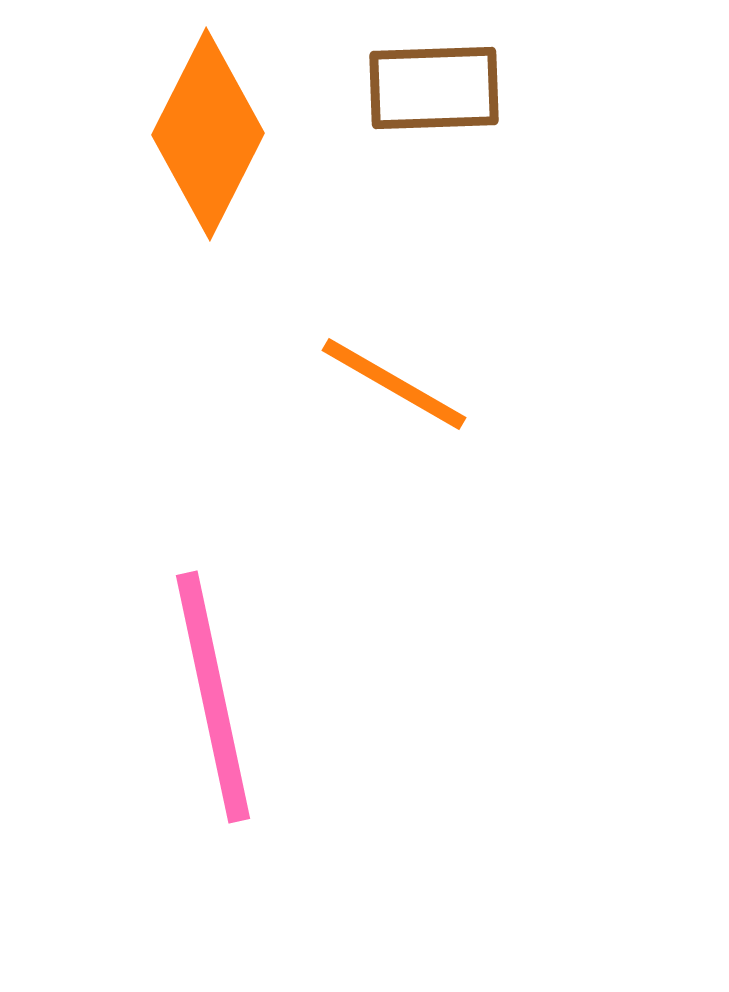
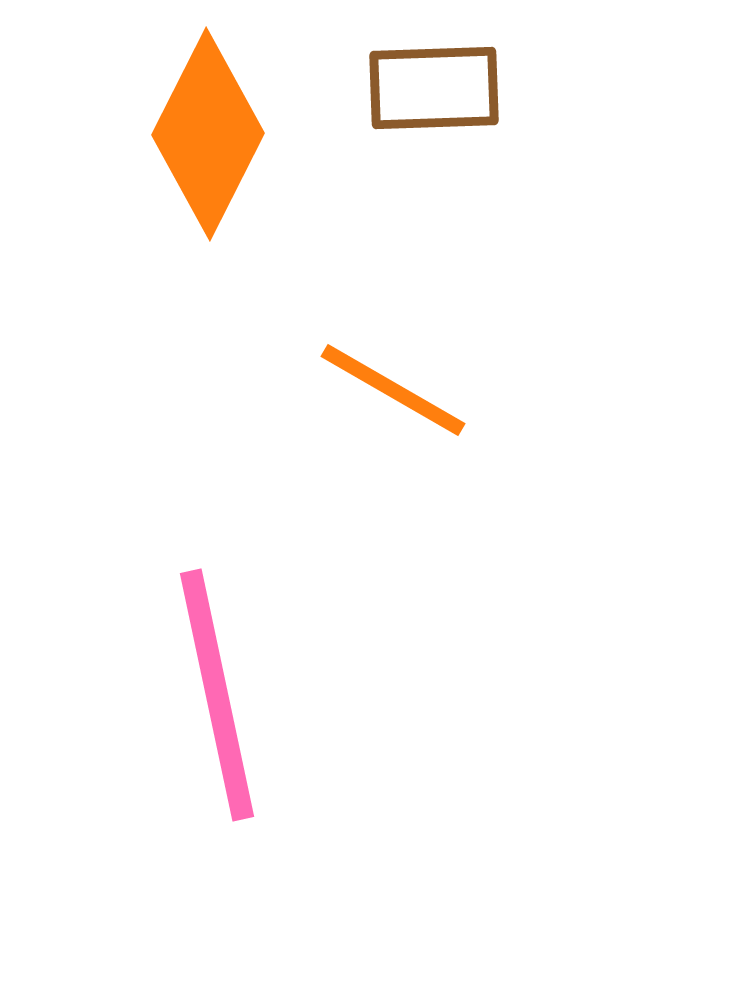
orange line: moved 1 px left, 6 px down
pink line: moved 4 px right, 2 px up
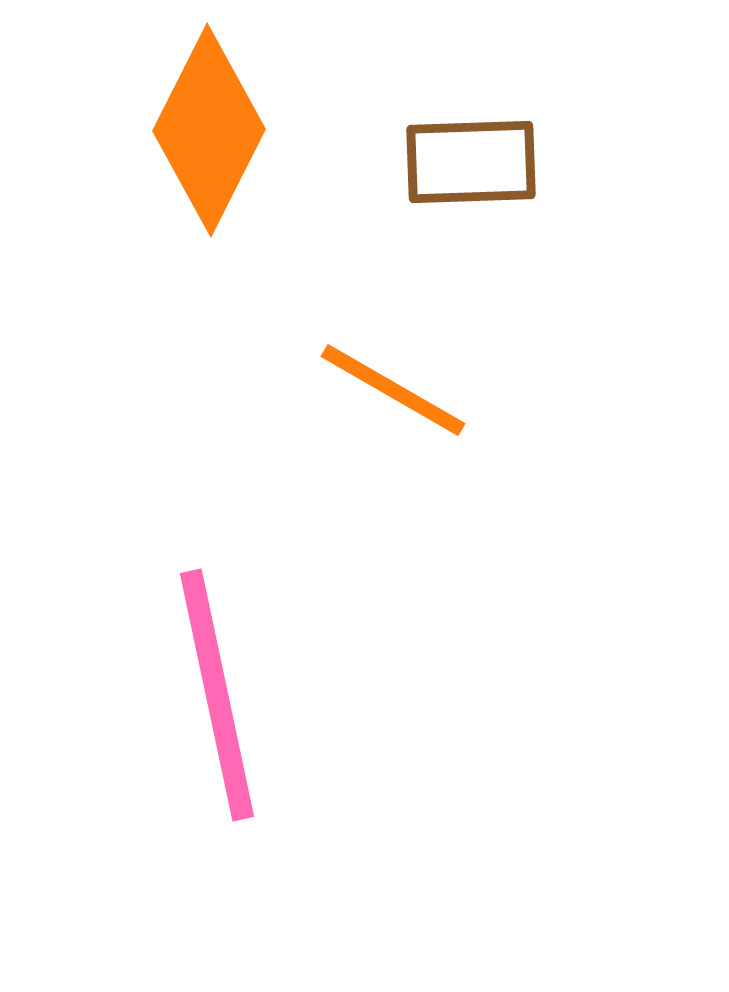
brown rectangle: moved 37 px right, 74 px down
orange diamond: moved 1 px right, 4 px up
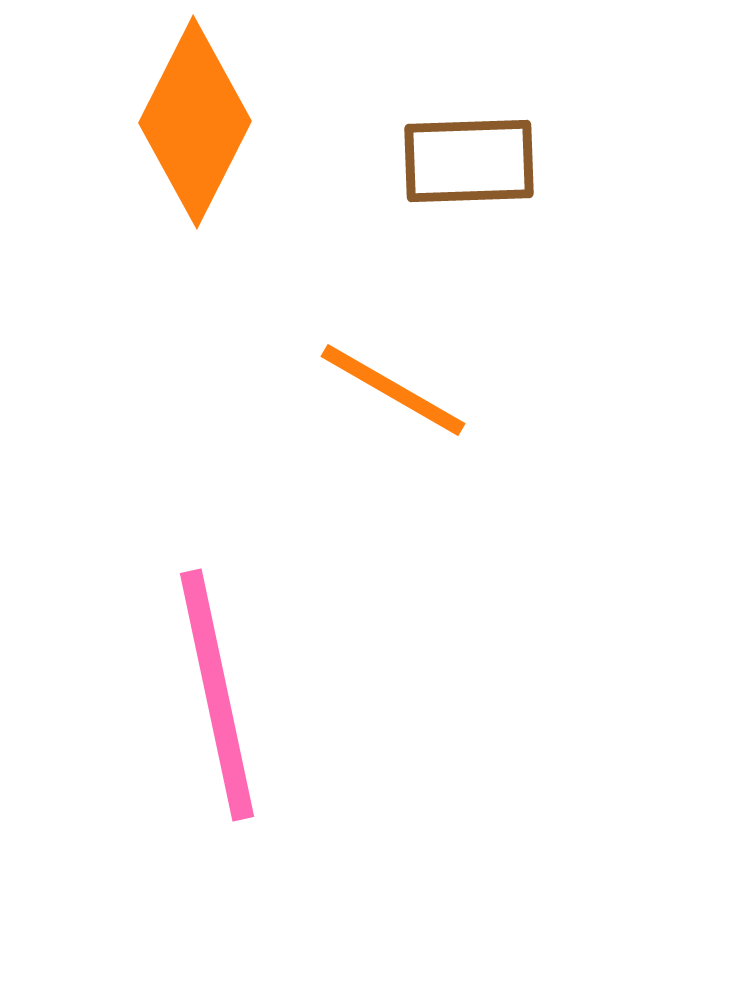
orange diamond: moved 14 px left, 8 px up
brown rectangle: moved 2 px left, 1 px up
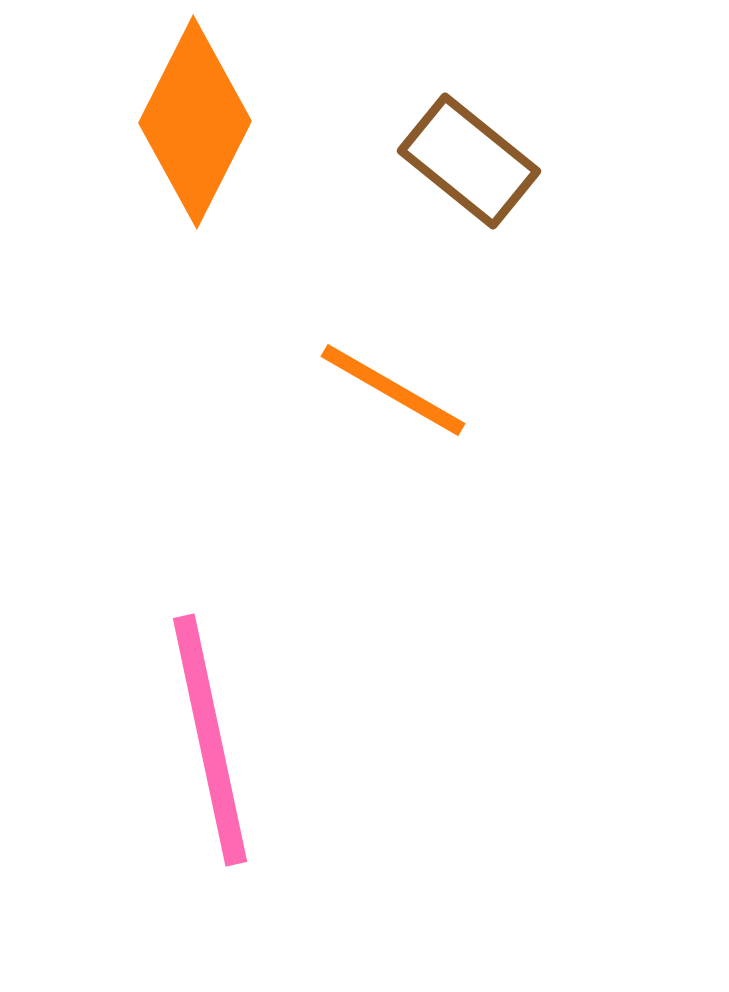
brown rectangle: rotated 41 degrees clockwise
pink line: moved 7 px left, 45 px down
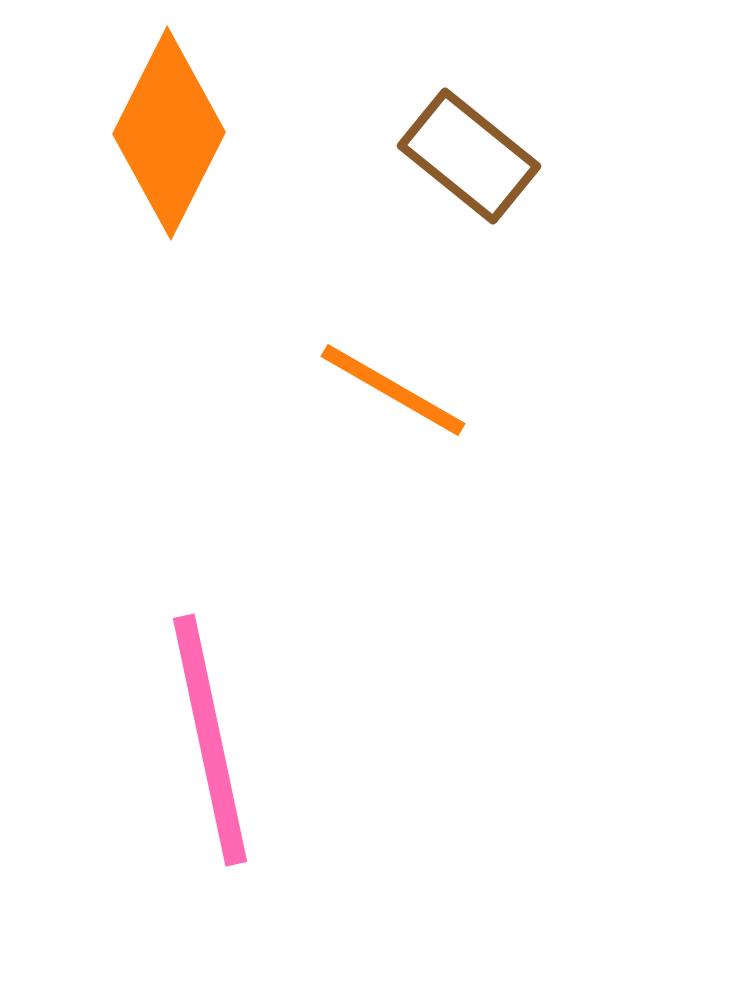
orange diamond: moved 26 px left, 11 px down
brown rectangle: moved 5 px up
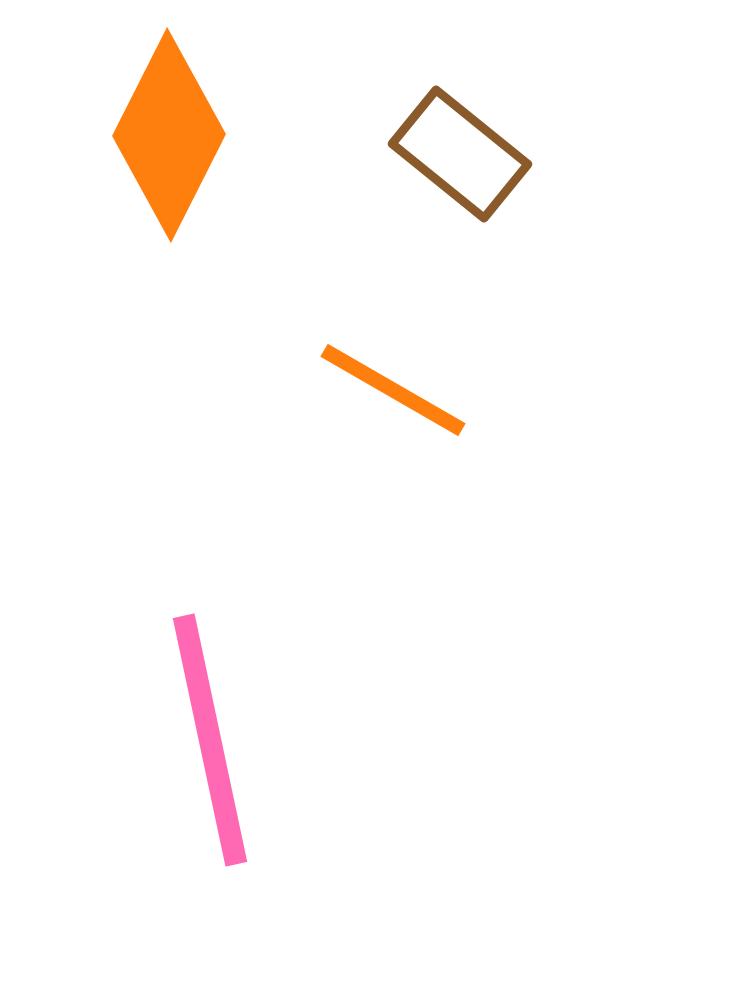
orange diamond: moved 2 px down
brown rectangle: moved 9 px left, 2 px up
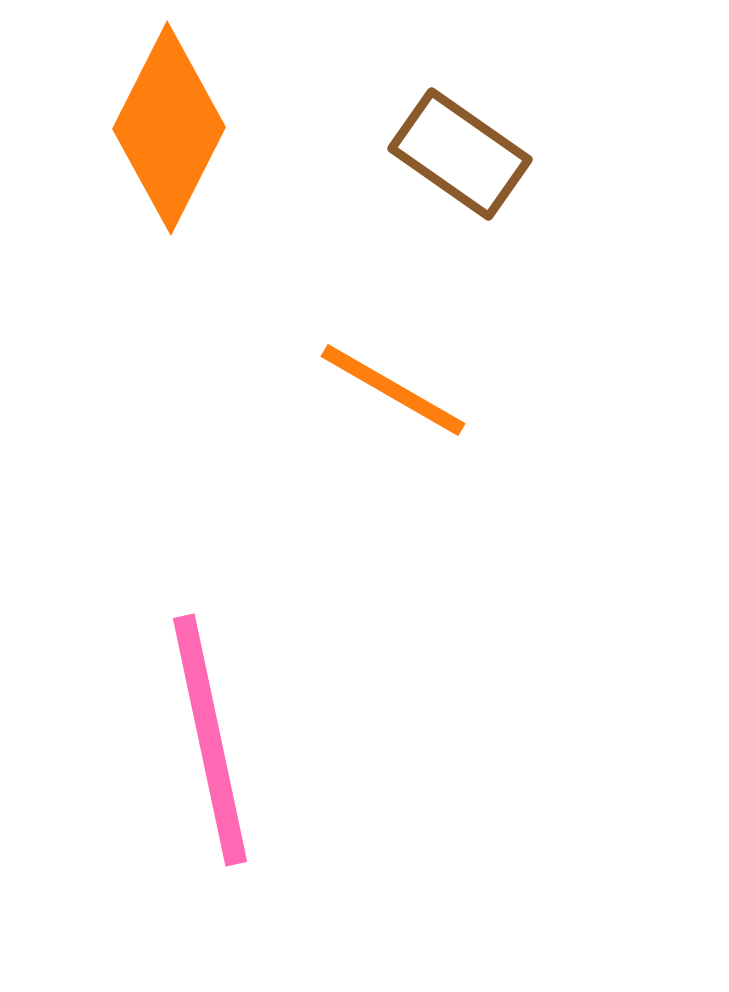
orange diamond: moved 7 px up
brown rectangle: rotated 4 degrees counterclockwise
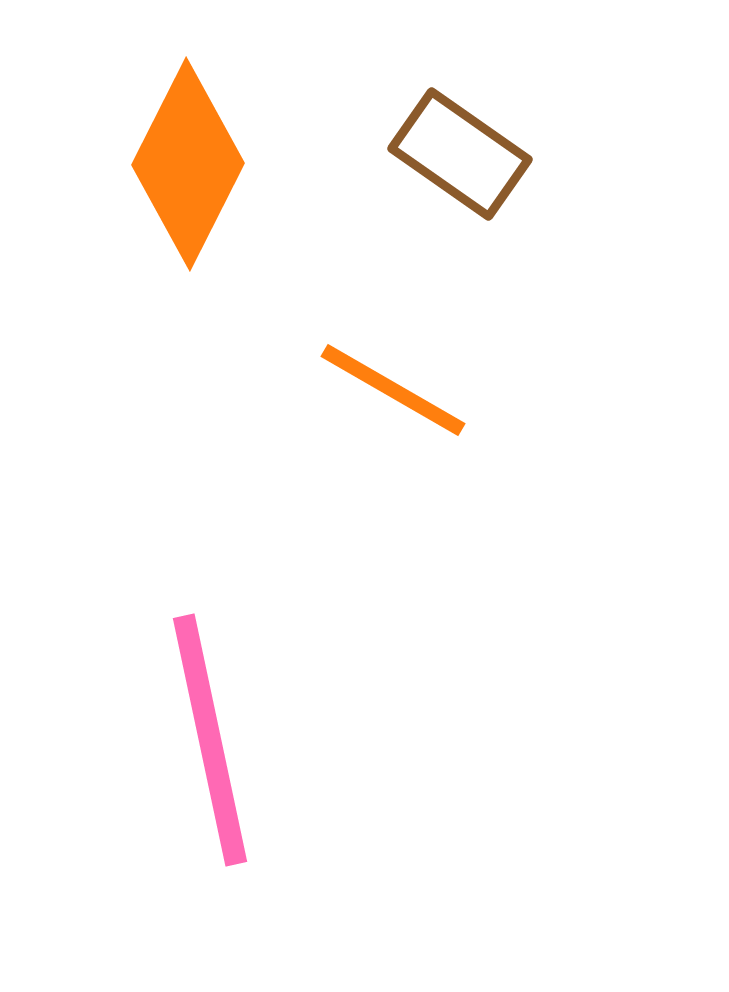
orange diamond: moved 19 px right, 36 px down
